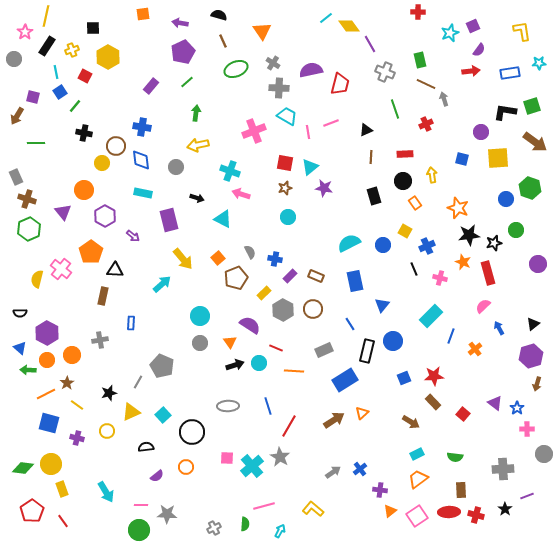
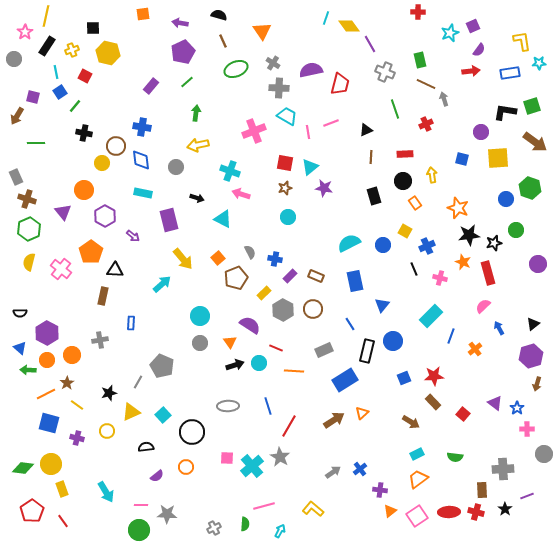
cyan line at (326, 18): rotated 32 degrees counterclockwise
yellow L-shape at (522, 31): moved 10 px down
yellow hexagon at (108, 57): moved 4 px up; rotated 15 degrees counterclockwise
yellow semicircle at (37, 279): moved 8 px left, 17 px up
brown rectangle at (461, 490): moved 21 px right
red cross at (476, 515): moved 3 px up
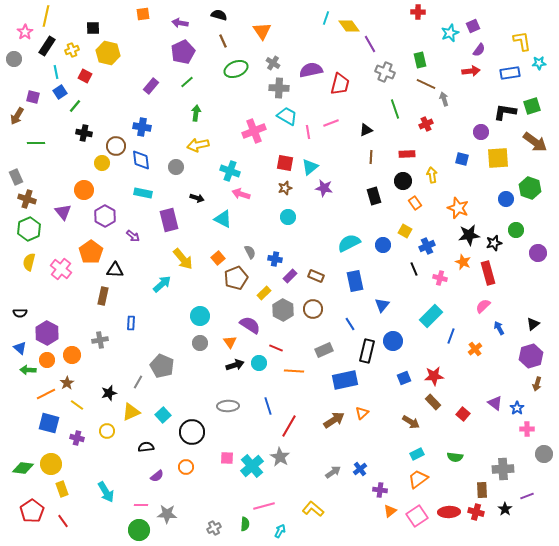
red rectangle at (405, 154): moved 2 px right
purple circle at (538, 264): moved 11 px up
blue rectangle at (345, 380): rotated 20 degrees clockwise
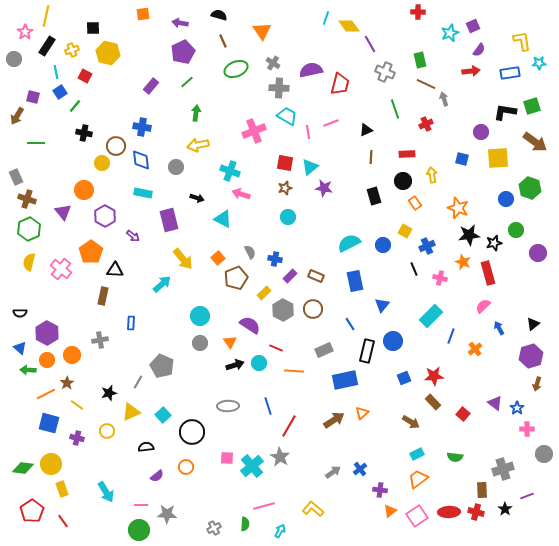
gray cross at (503, 469): rotated 15 degrees counterclockwise
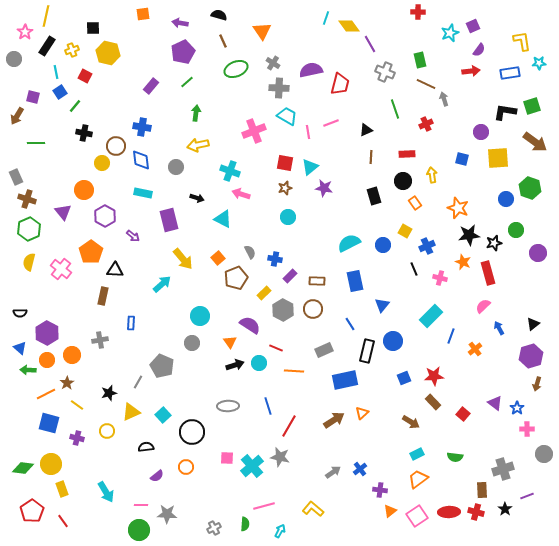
brown rectangle at (316, 276): moved 1 px right, 5 px down; rotated 21 degrees counterclockwise
gray circle at (200, 343): moved 8 px left
gray star at (280, 457): rotated 18 degrees counterclockwise
